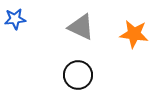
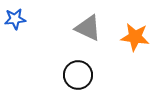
gray triangle: moved 7 px right, 1 px down
orange star: moved 1 px right, 3 px down
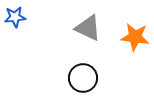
blue star: moved 2 px up
black circle: moved 5 px right, 3 px down
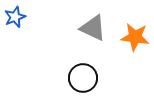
blue star: rotated 15 degrees counterclockwise
gray triangle: moved 5 px right
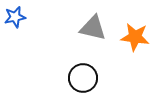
blue star: rotated 10 degrees clockwise
gray triangle: rotated 12 degrees counterclockwise
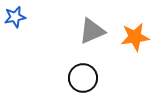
gray triangle: moved 1 px left, 3 px down; rotated 36 degrees counterclockwise
orange star: rotated 16 degrees counterclockwise
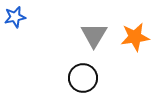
gray triangle: moved 2 px right, 4 px down; rotated 36 degrees counterclockwise
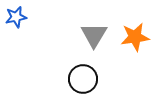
blue star: moved 1 px right
black circle: moved 1 px down
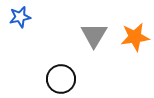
blue star: moved 4 px right
black circle: moved 22 px left
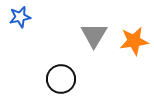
orange star: moved 1 px left, 4 px down
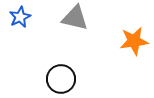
blue star: rotated 15 degrees counterclockwise
gray triangle: moved 19 px left, 17 px up; rotated 48 degrees counterclockwise
